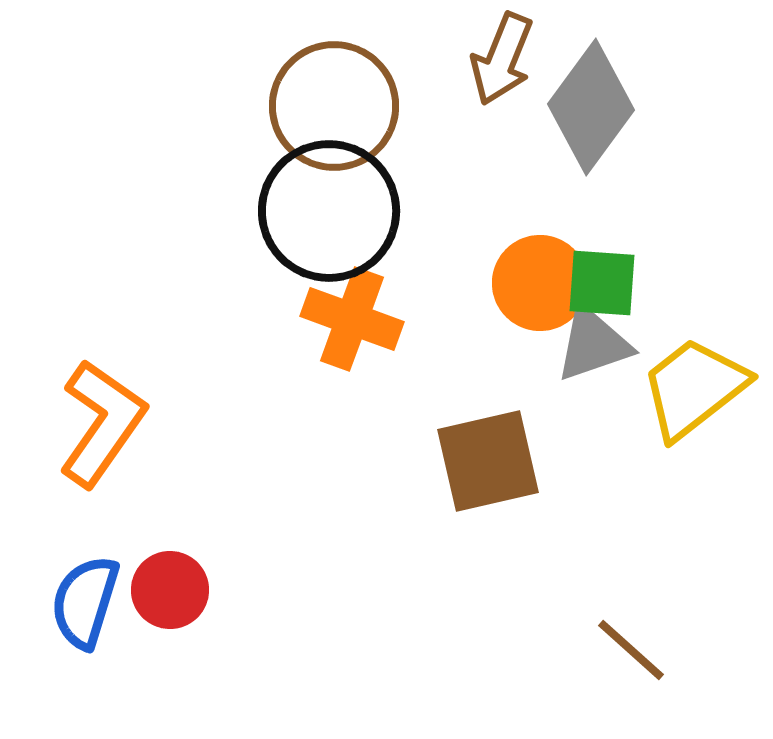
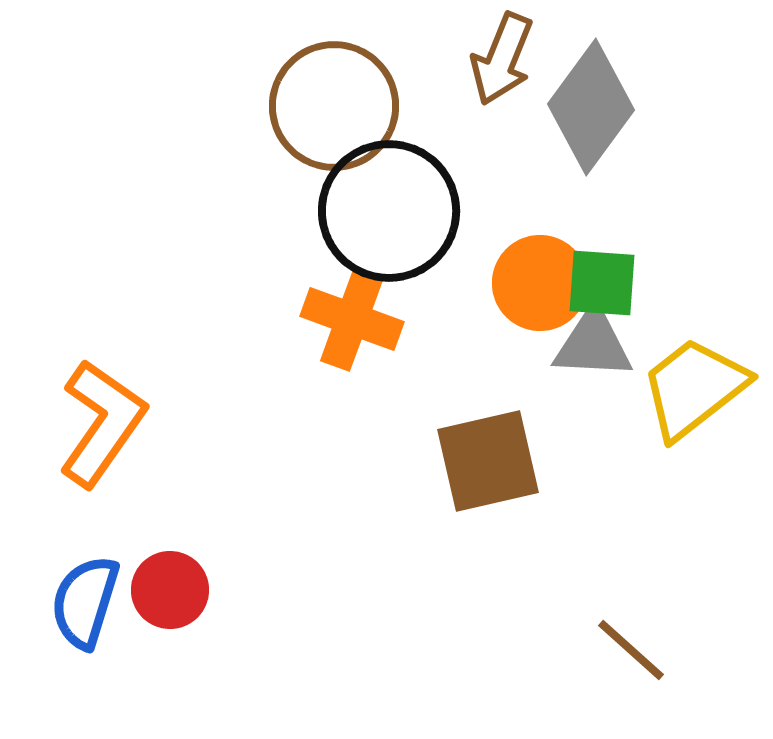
black circle: moved 60 px right
gray triangle: rotated 22 degrees clockwise
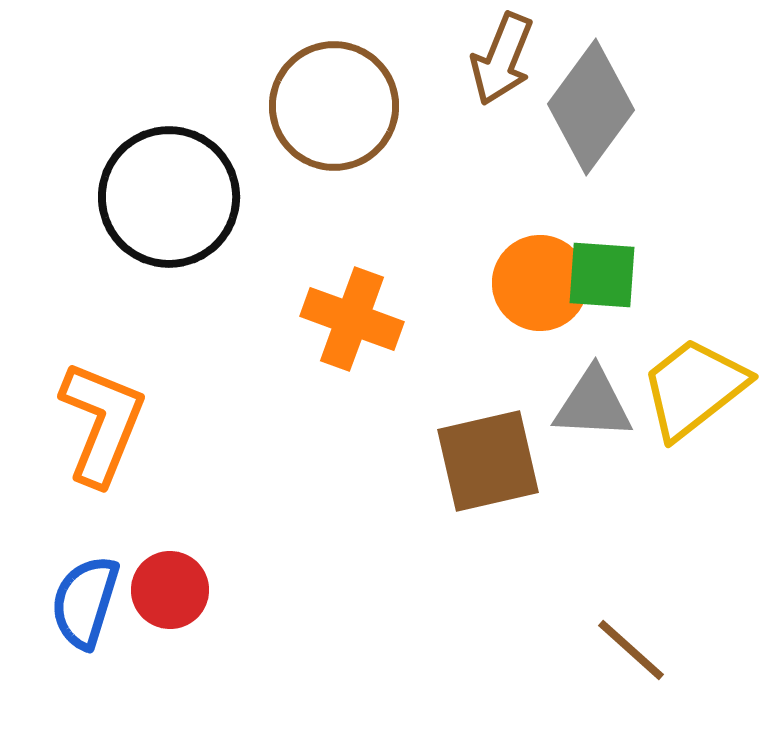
black circle: moved 220 px left, 14 px up
green square: moved 8 px up
gray triangle: moved 60 px down
orange L-shape: rotated 13 degrees counterclockwise
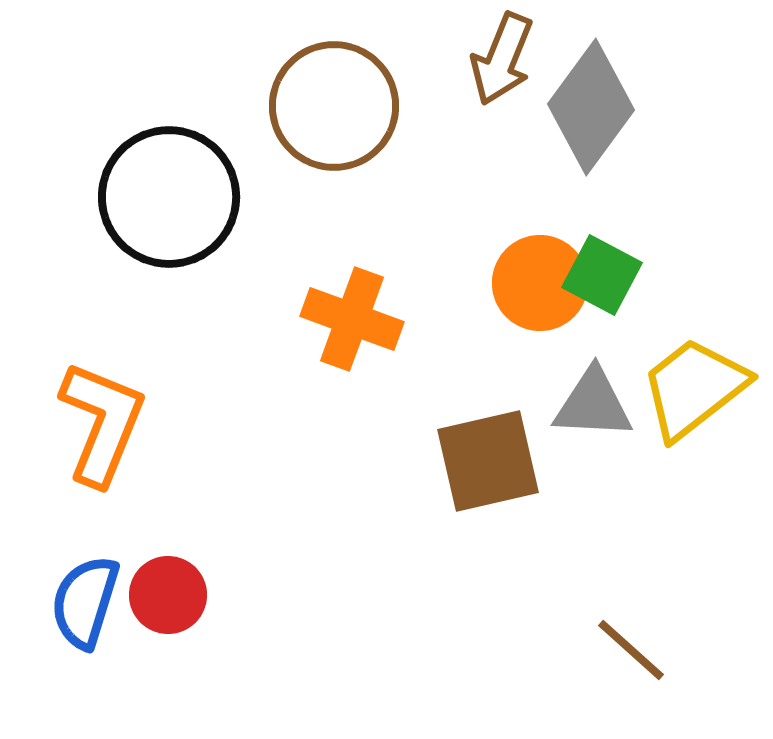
green square: rotated 24 degrees clockwise
red circle: moved 2 px left, 5 px down
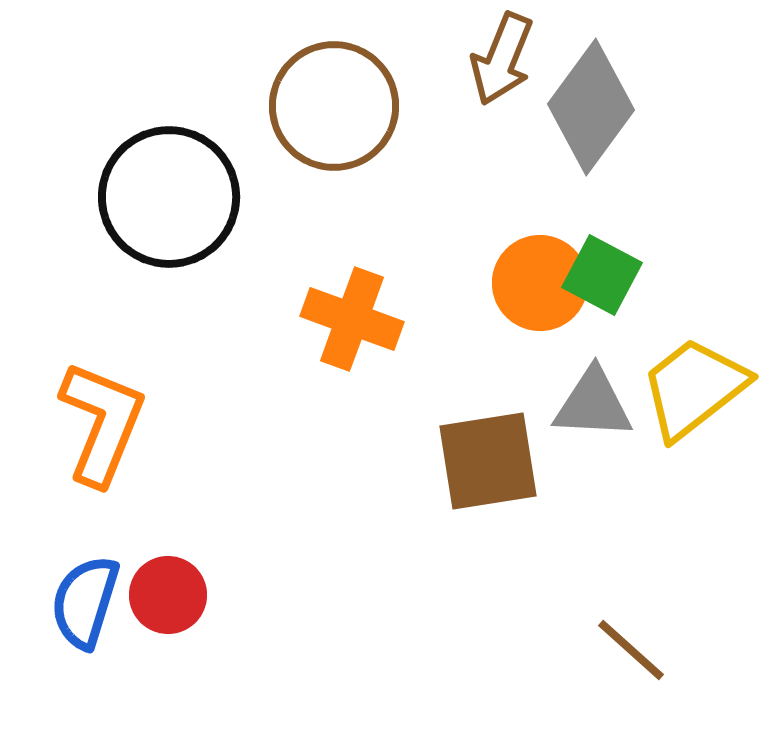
brown square: rotated 4 degrees clockwise
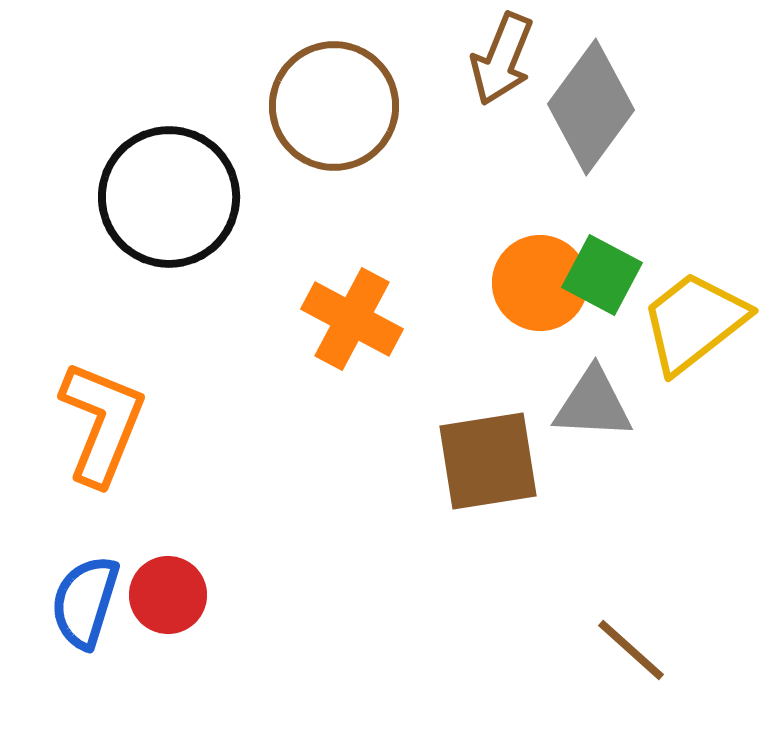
orange cross: rotated 8 degrees clockwise
yellow trapezoid: moved 66 px up
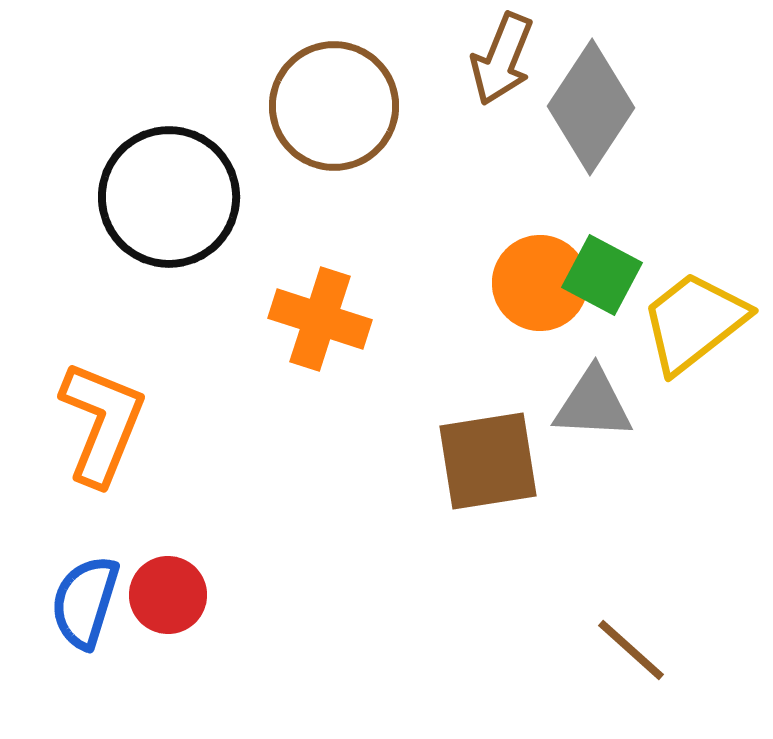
gray diamond: rotated 3 degrees counterclockwise
orange cross: moved 32 px left; rotated 10 degrees counterclockwise
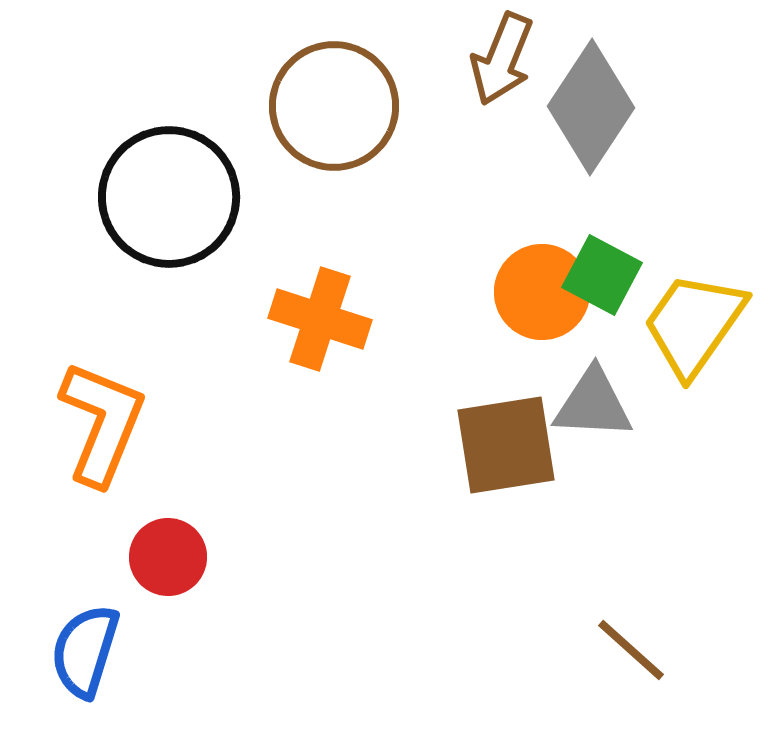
orange circle: moved 2 px right, 9 px down
yellow trapezoid: moved 2 px down; rotated 17 degrees counterclockwise
brown square: moved 18 px right, 16 px up
red circle: moved 38 px up
blue semicircle: moved 49 px down
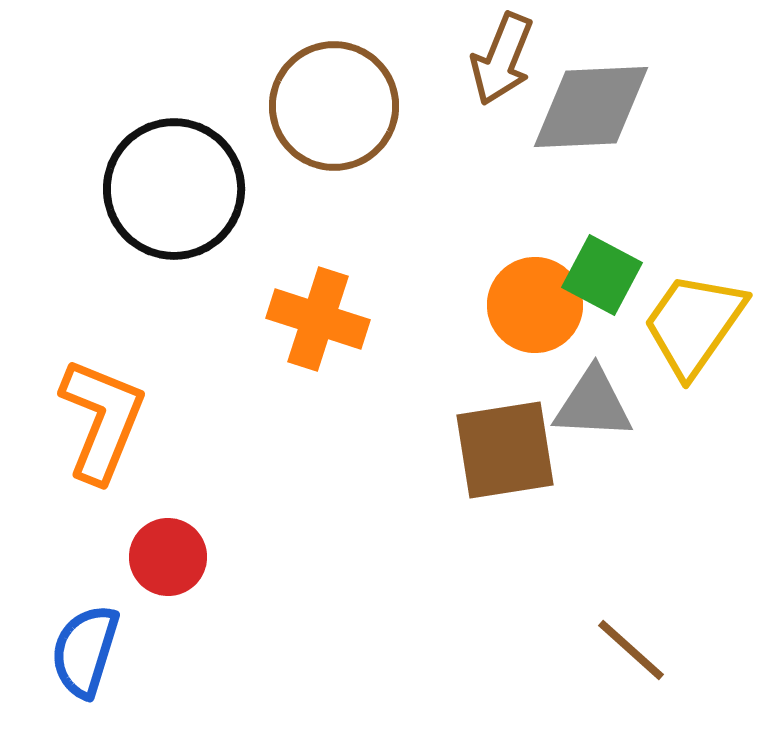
gray diamond: rotated 54 degrees clockwise
black circle: moved 5 px right, 8 px up
orange circle: moved 7 px left, 13 px down
orange cross: moved 2 px left
orange L-shape: moved 3 px up
brown square: moved 1 px left, 5 px down
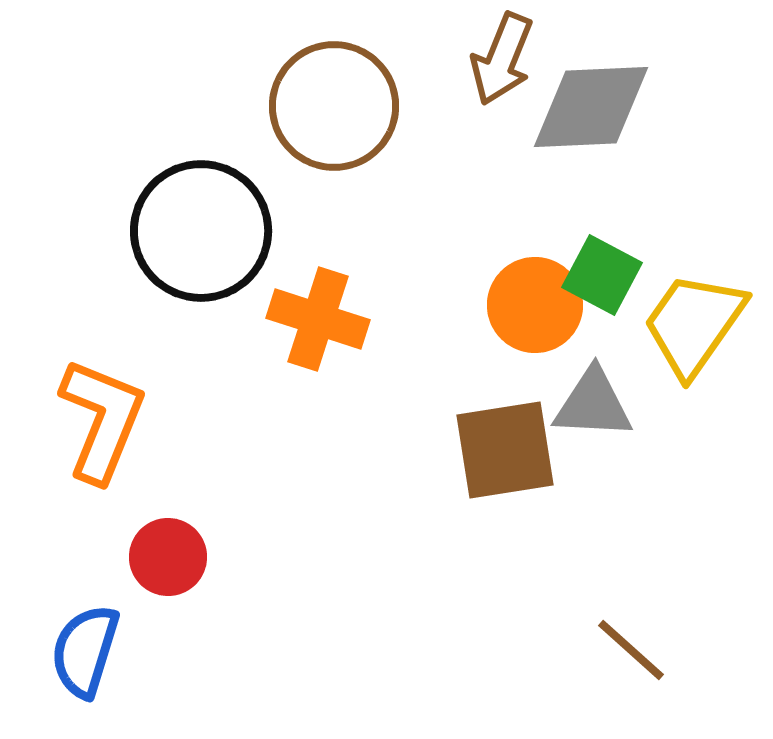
black circle: moved 27 px right, 42 px down
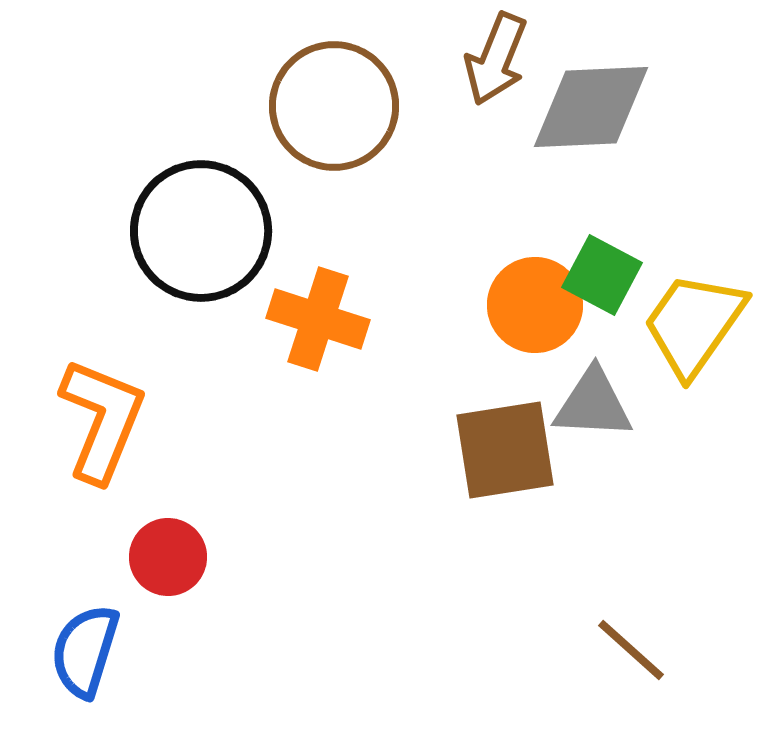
brown arrow: moved 6 px left
